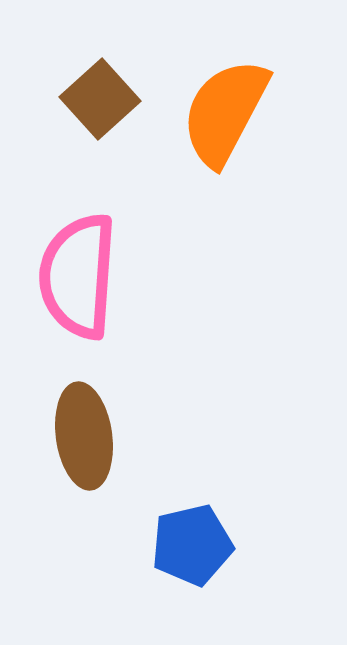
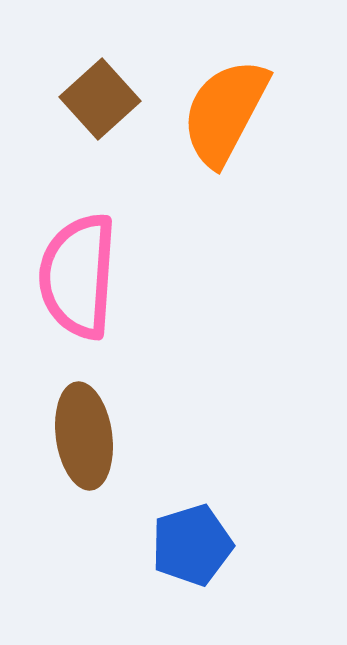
blue pentagon: rotated 4 degrees counterclockwise
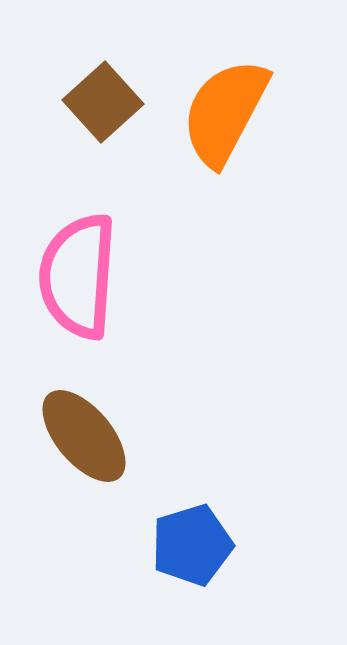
brown square: moved 3 px right, 3 px down
brown ellipse: rotated 32 degrees counterclockwise
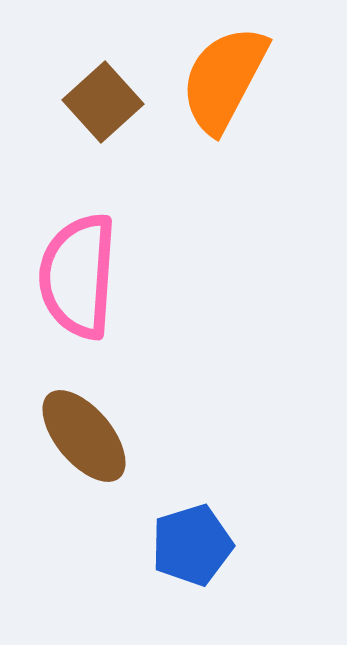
orange semicircle: moved 1 px left, 33 px up
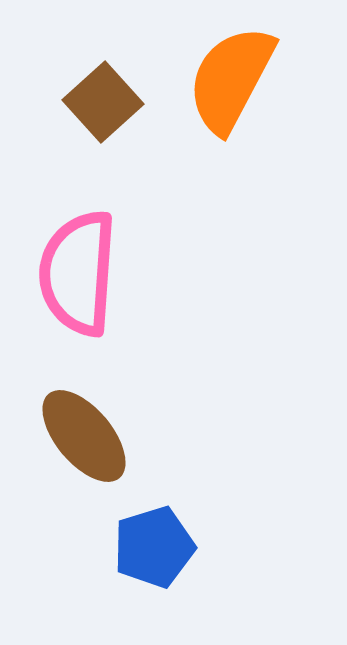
orange semicircle: moved 7 px right
pink semicircle: moved 3 px up
blue pentagon: moved 38 px left, 2 px down
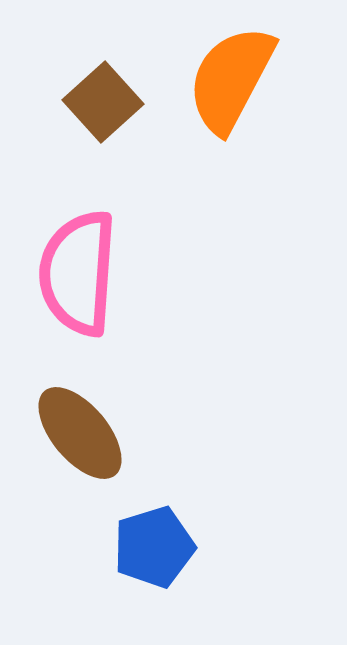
brown ellipse: moved 4 px left, 3 px up
